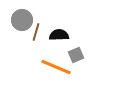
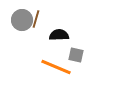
brown line: moved 13 px up
gray square: rotated 35 degrees clockwise
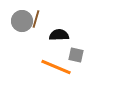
gray circle: moved 1 px down
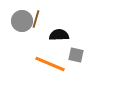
orange line: moved 6 px left, 3 px up
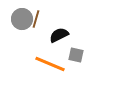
gray circle: moved 2 px up
black semicircle: rotated 24 degrees counterclockwise
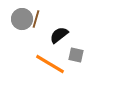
black semicircle: rotated 12 degrees counterclockwise
orange line: rotated 8 degrees clockwise
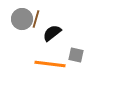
black semicircle: moved 7 px left, 2 px up
orange line: rotated 24 degrees counterclockwise
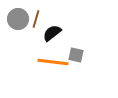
gray circle: moved 4 px left
orange line: moved 3 px right, 2 px up
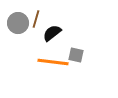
gray circle: moved 4 px down
